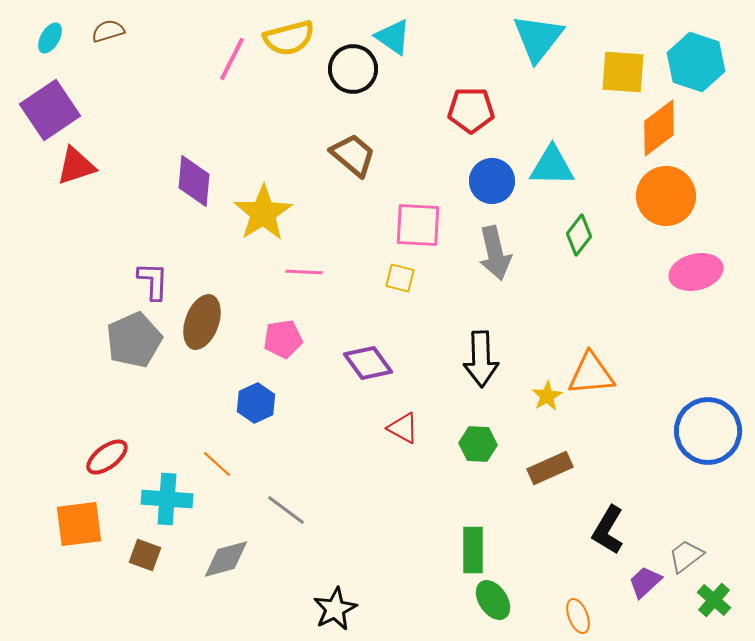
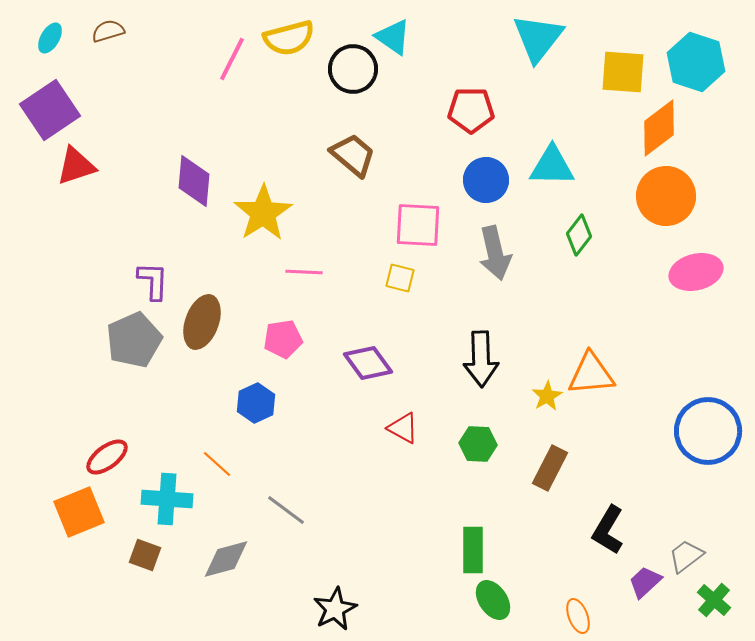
blue circle at (492, 181): moved 6 px left, 1 px up
brown rectangle at (550, 468): rotated 39 degrees counterclockwise
orange square at (79, 524): moved 12 px up; rotated 15 degrees counterclockwise
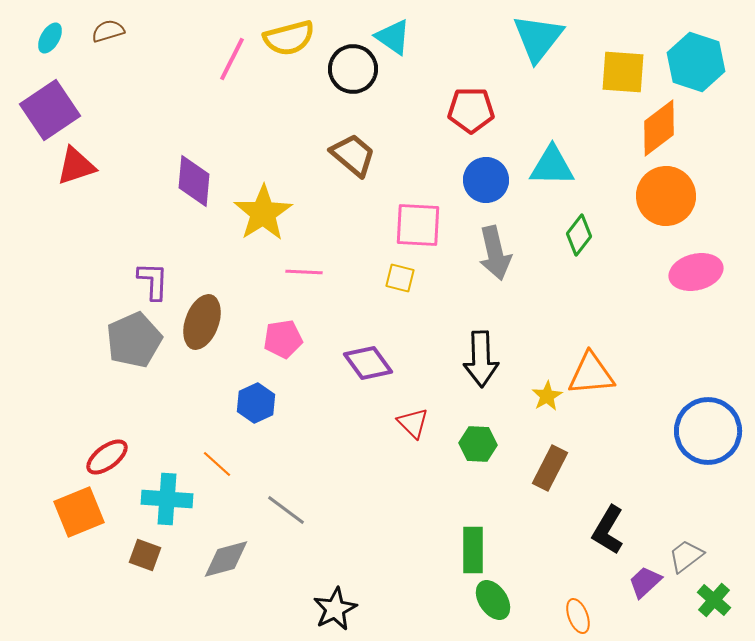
red triangle at (403, 428): moved 10 px right, 5 px up; rotated 16 degrees clockwise
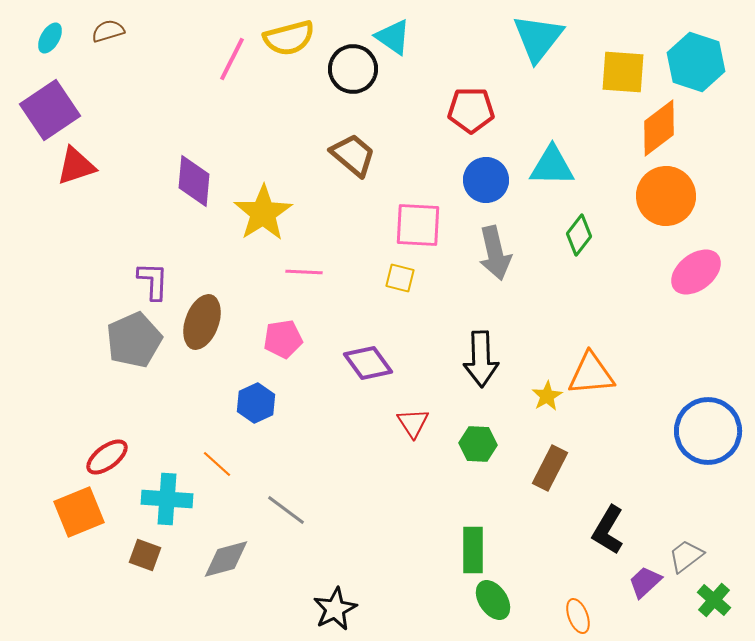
pink ellipse at (696, 272): rotated 24 degrees counterclockwise
red triangle at (413, 423): rotated 12 degrees clockwise
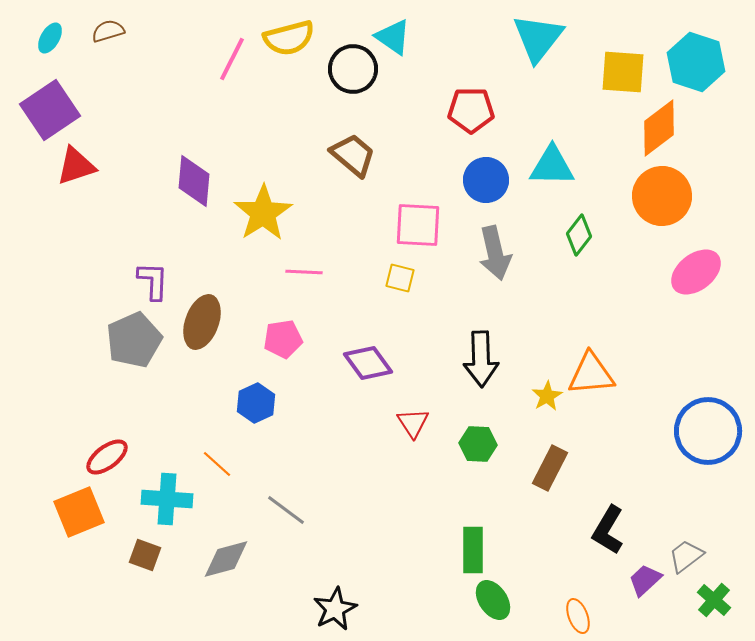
orange circle at (666, 196): moved 4 px left
purple trapezoid at (645, 582): moved 2 px up
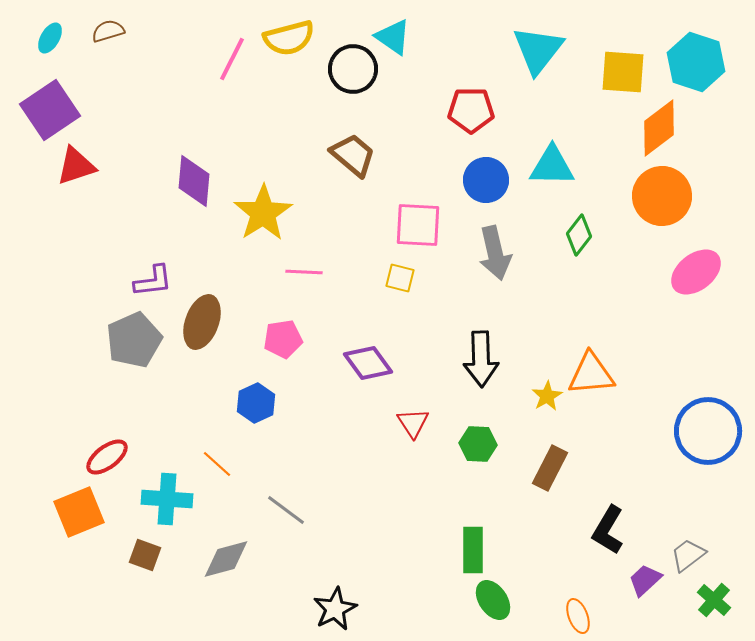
cyan triangle at (538, 38): moved 12 px down
purple L-shape at (153, 281): rotated 81 degrees clockwise
gray trapezoid at (686, 556): moved 2 px right, 1 px up
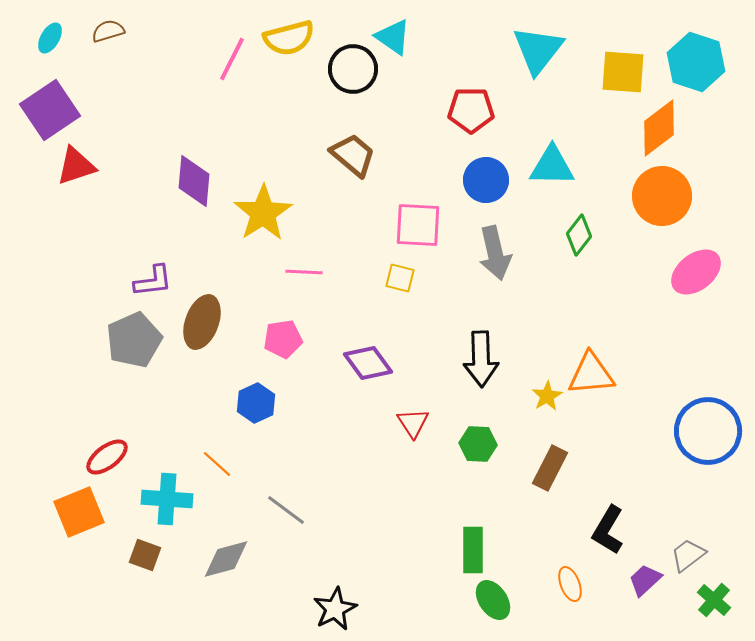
orange ellipse at (578, 616): moved 8 px left, 32 px up
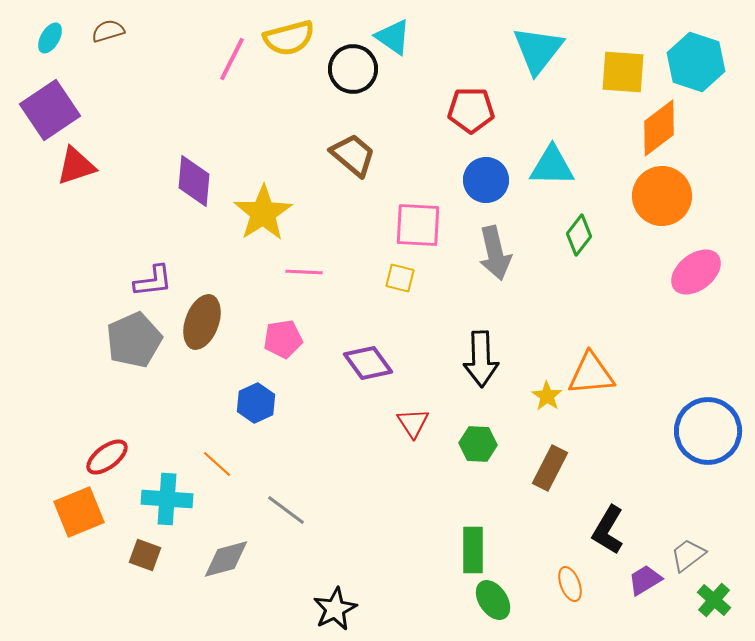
yellow star at (547, 396): rotated 8 degrees counterclockwise
purple trapezoid at (645, 580): rotated 12 degrees clockwise
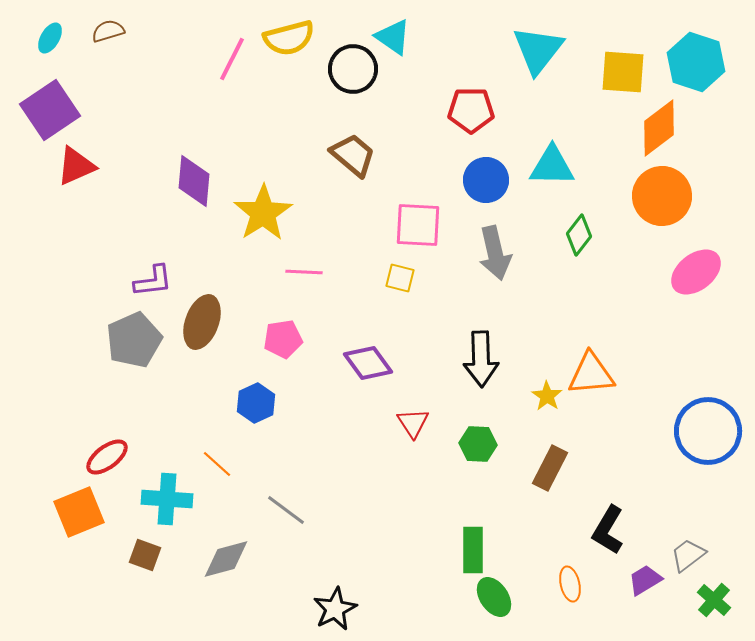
red triangle at (76, 166): rotated 6 degrees counterclockwise
orange ellipse at (570, 584): rotated 8 degrees clockwise
green ellipse at (493, 600): moved 1 px right, 3 px up
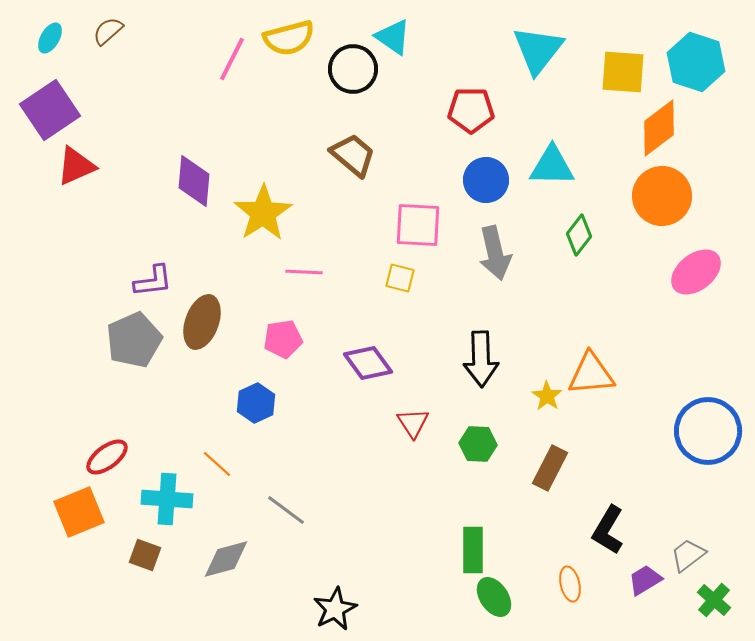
brown semicircle at (108, 31): rotated 24 degrees counterclockwise
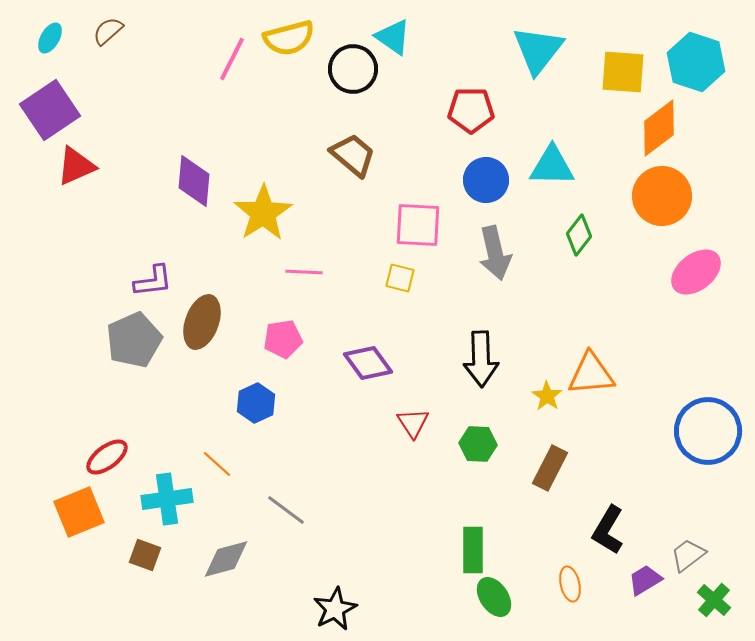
cyan cross at (167, 499): rotated 12 degrees counterclockwise
